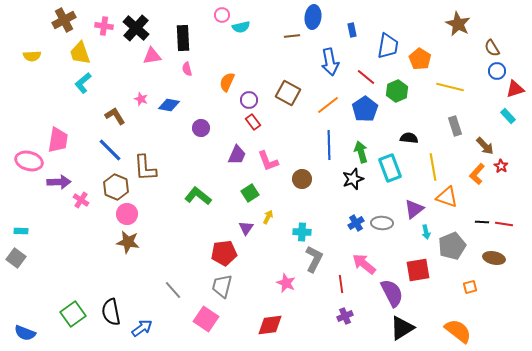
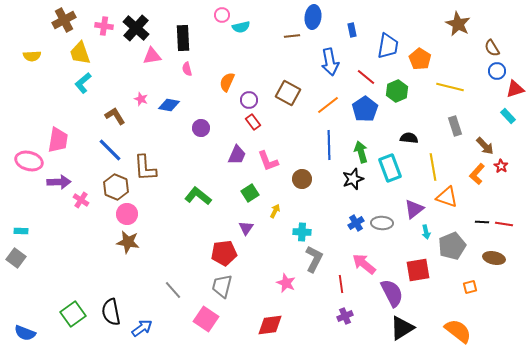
yellow arrow at (268, 217): moved 7 px right, 6 px up
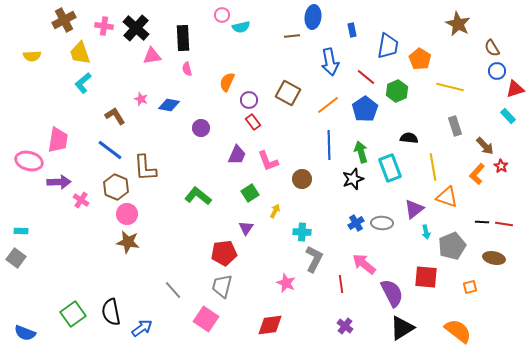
blue line at (110, 150): rotated 8 degrees counterclockwise
red square at (418, 270): moved 8 px right, 7 px down; rotated 15 degrees clockwise
purple cross at (345, 316): moved 10 px down; rotated 28 degrees counterclockwise
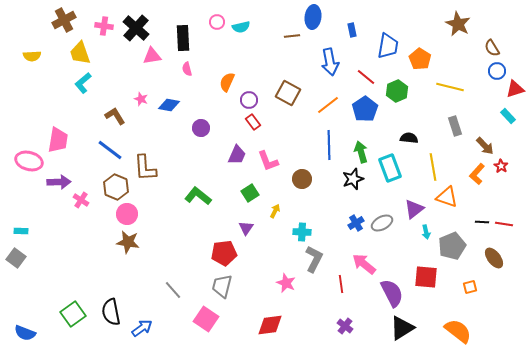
pink circle at (222, 15): moved 5 px left, 7 px down
gray ellipse at (382, 223): rotated 30 degrees counterclockwise
brown ellipse at (494, 258): rotated 40 degrees clockwise
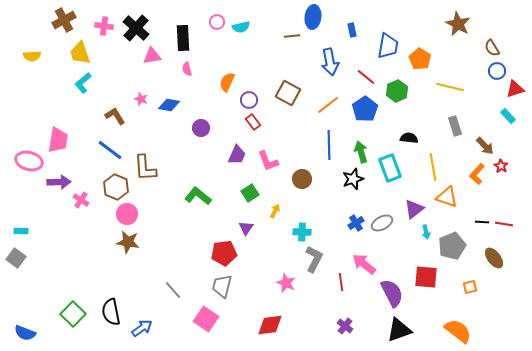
red line at (341, 284): moved 2 px up
green square at (73, 314): rotated 10 degrees counterclockwise
black triangle at (402, 328): moved 3 px left, 2 px down; rotated 12 degrees clockwise
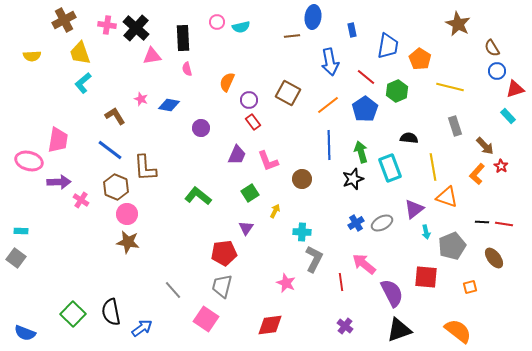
pink cross at (104, 26): moved 3 px right, 1 px up
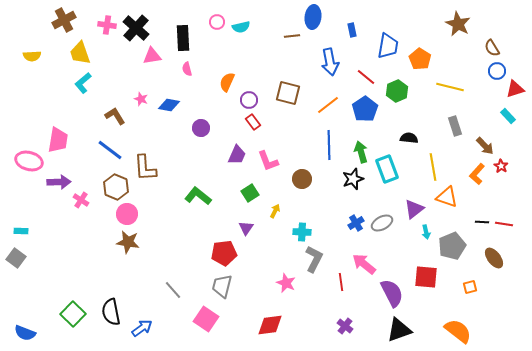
brown square at (288, 93): rotated 15 degrees counterclockwise
cyan rectangle at (390, 168): moved 3 px left, 1 px down
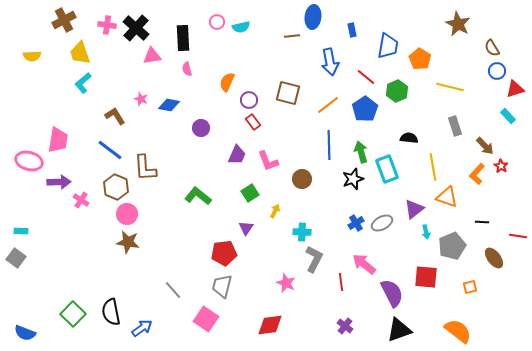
red line at (504, 224): moved 14 px right, 12 px down
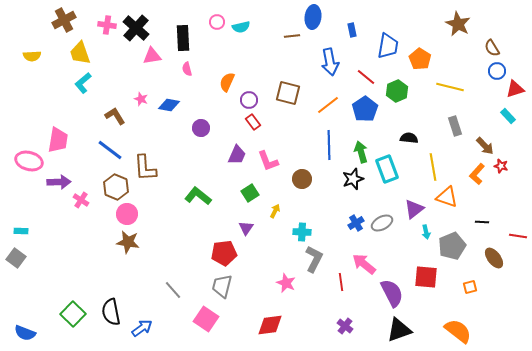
red star at (501, 166): rotated 16 degrees counterclockwise
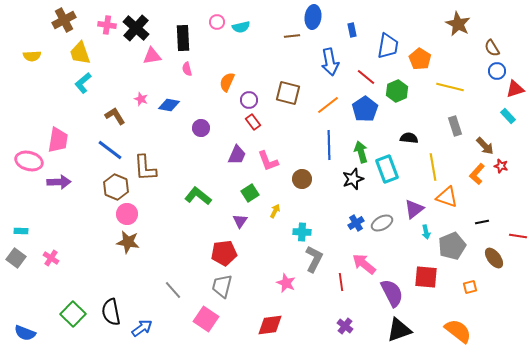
pink cross at (81, 200): moved 30 px left, 58 px down
black line at (482, 222): rotated 16 degrees counterclockwise
purple triangle at (246, 228): moved 6 px left, 7 px up
